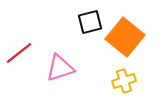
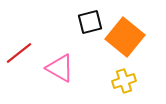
pink triangle: rotated 48 degrees clockwise
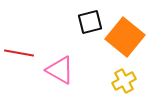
red line: rotated 48 degrees clockwise
pink triangle: moved 2 px down
yellow cross: rotated 10 degrees counterclockwise
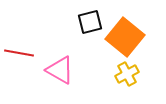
yellow cross: moved 3 px right, 7 px up
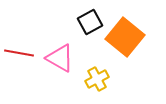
black square: rotated 15 degrees counterclockwise
pink triangle: moved 12 px up
yellow cross: moved 30 px left, 5 px down
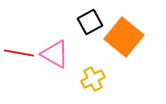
orange square: moved 1 px left
pink triangle: moved 5 px left, 4 px up
yellow cross: moved 4 px left
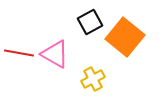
orange square: moved 1 px right
